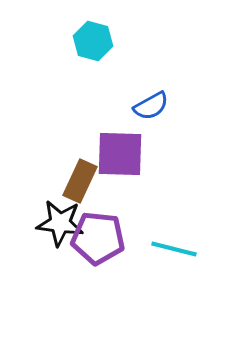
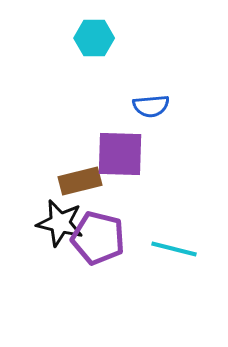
cyan hexagon: moved 1 px right, 3 px up; rotated 15 degrees counterclockwise
blue semicircle: rotated 24 degrees clockwise
brown rectangle: rotated 51 degrees clockwise
black star: rotated 6 degrees clockwise
purple pentagon: rotated 8 degrees clockwise
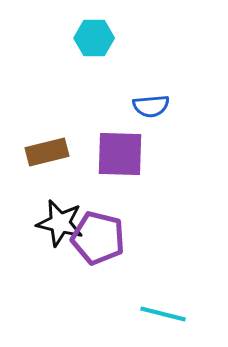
brown rectangle: moved 33 px left, 29 px up
cyan line: moved 11 px left, 65 px down
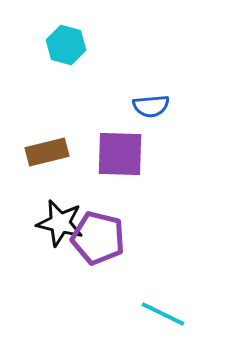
cyan hexagon: moved 28 px left, 7 px down; rotated 15 degrees clockwise
cyan line: rotated 12 degrees clockwise
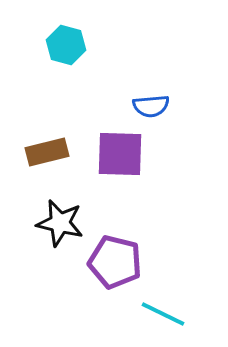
purple pentagon: moved 17 px right, 24 px down
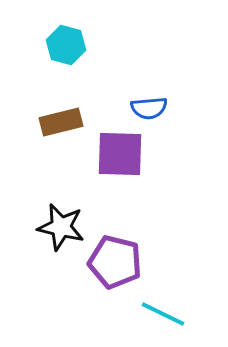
blue semicircle: moved 2 px left, 2 px down
brown rectangle: moved 14 px right, 30 px up
black star: moved 1 px right, 4 px down
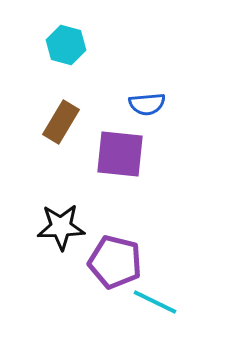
blue semicircle: moved 2 px left, 4 px up
brown rectangle: rotated 45 degrees counterclockwise
purple square: rotated 4 degrees clockwise
black star: rotated 15 degrees counterclockwise
cyan line: moved 8 px left, 12 px up
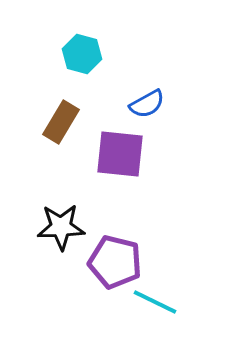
cyan hexagon: moved 16 px right, 9 px down
blue semicircle: rotated 24 degrees counterclockwise
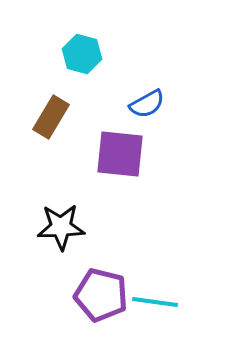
brown rectangle: moved 10 px left, 5 px up
purple pentagon: moved 14 px left, 33 px down
cyan line: rotated 18 degrees counterclockwise
